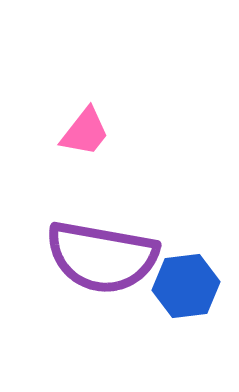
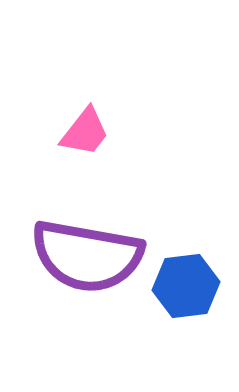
purple semicircle: moved 15 px left, 1 px up
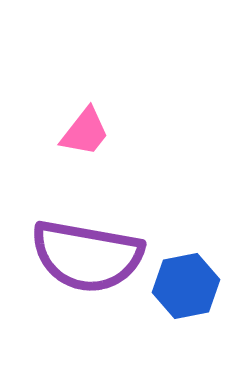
blue hexagon: rotated 4 degrees counterclockwise
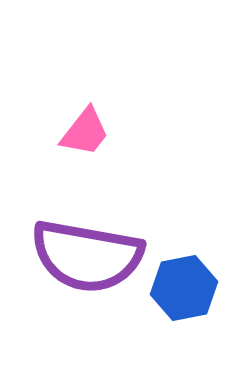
blue hexagon: moved 2 px left, 2 px down
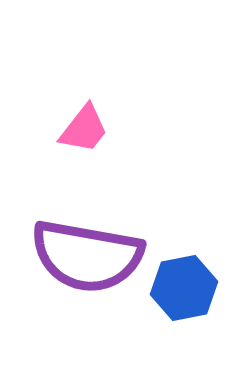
pink trapezoid: moved 1 px left, 3 px up
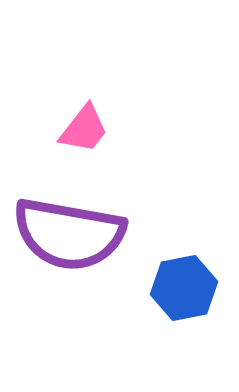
purple semicircle: moved 18 px left, 22 px up
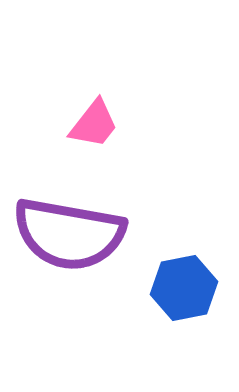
pink trapezoid: moved 10 px right, 5 px up
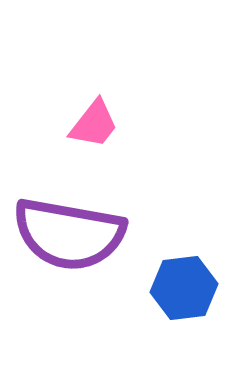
blue hexagon: rotated 4 degrees clockwise
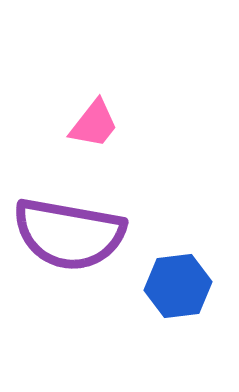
blue hexagon: moved 6 px left, 2 px up
